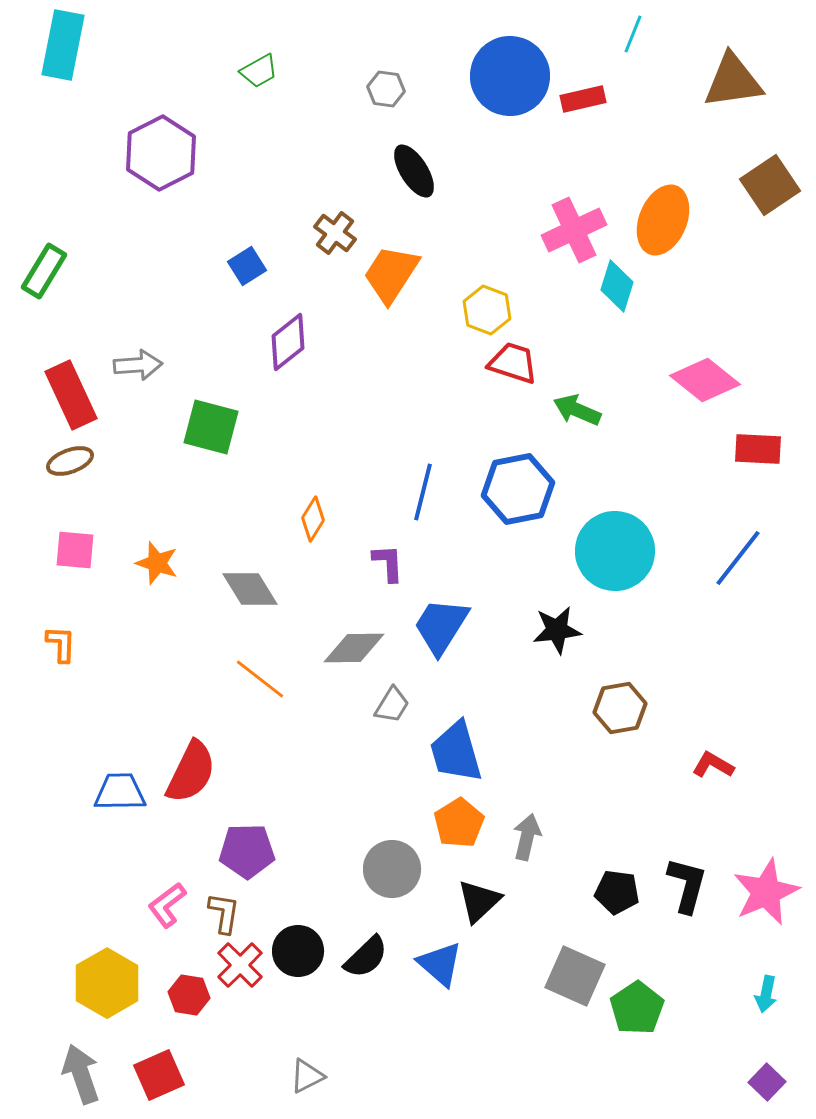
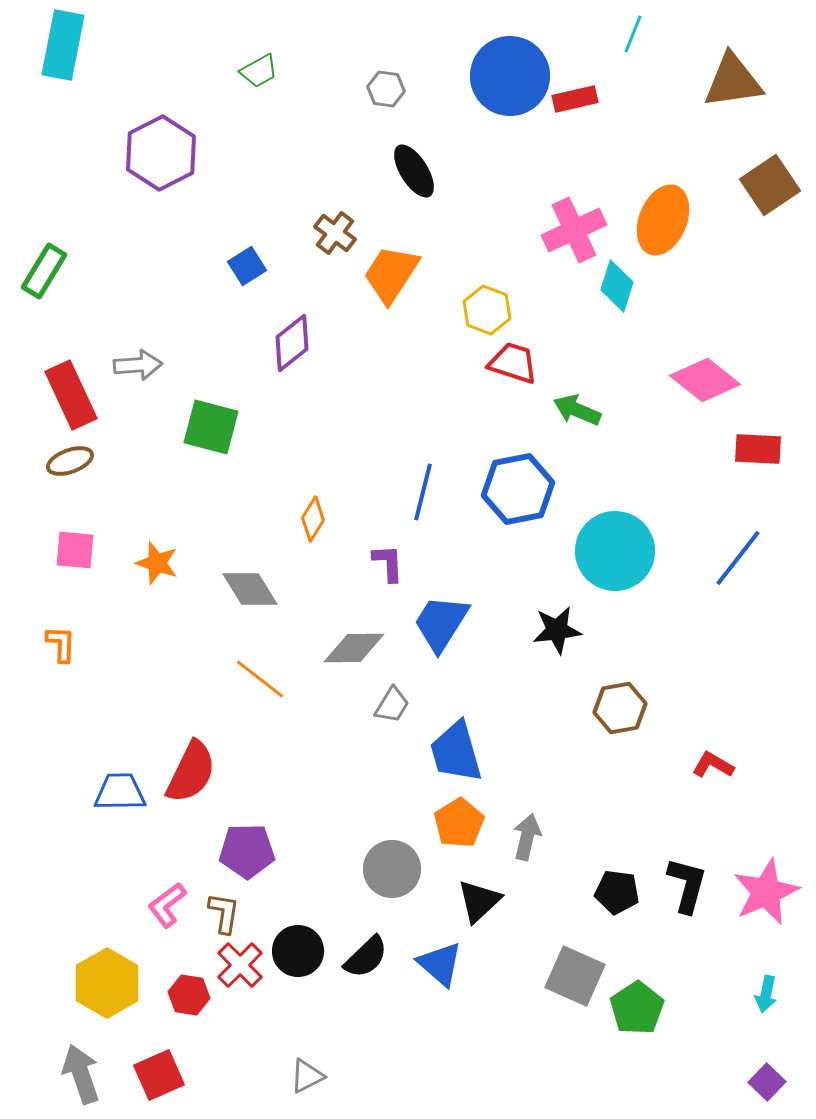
red rectangle at (583, 99): moved 8 px left
purple diamond at (288, 342): moved 4 px right, 1 px down
blue trapezoid at (441, 626): moved 3 px up
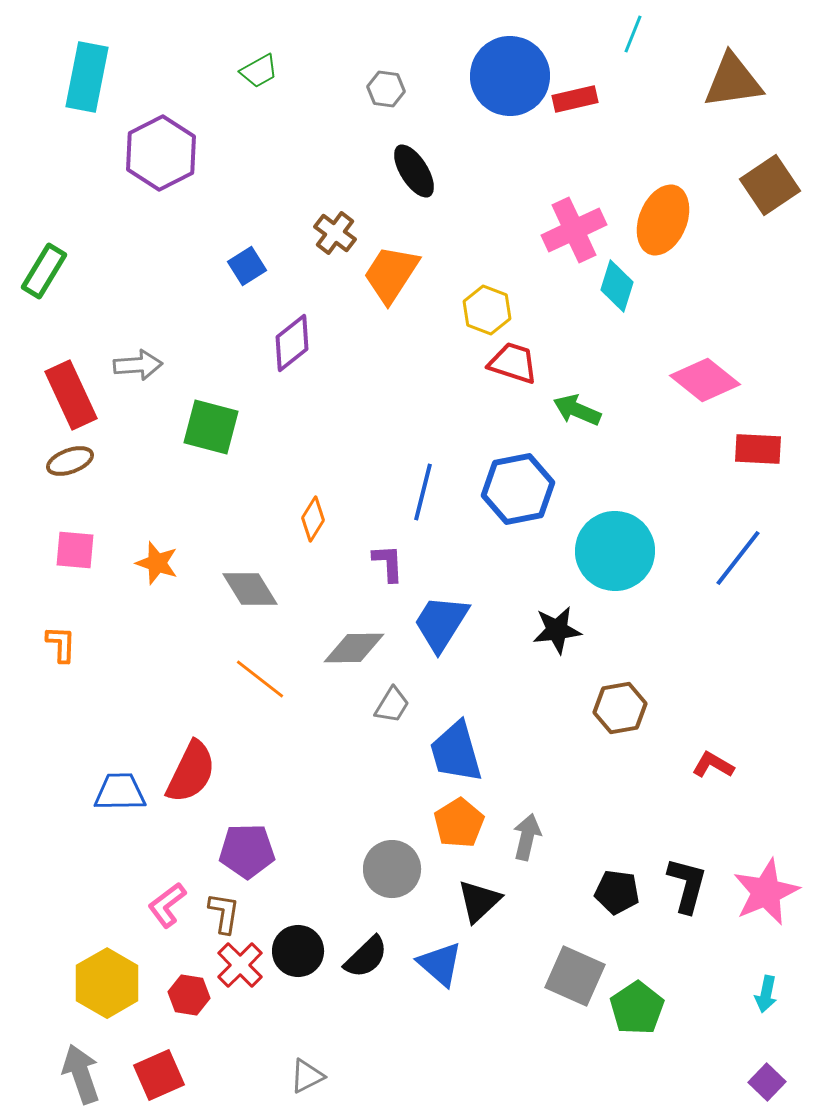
cyan rectangle at (63, 45): moved 24 px right, 32 px down
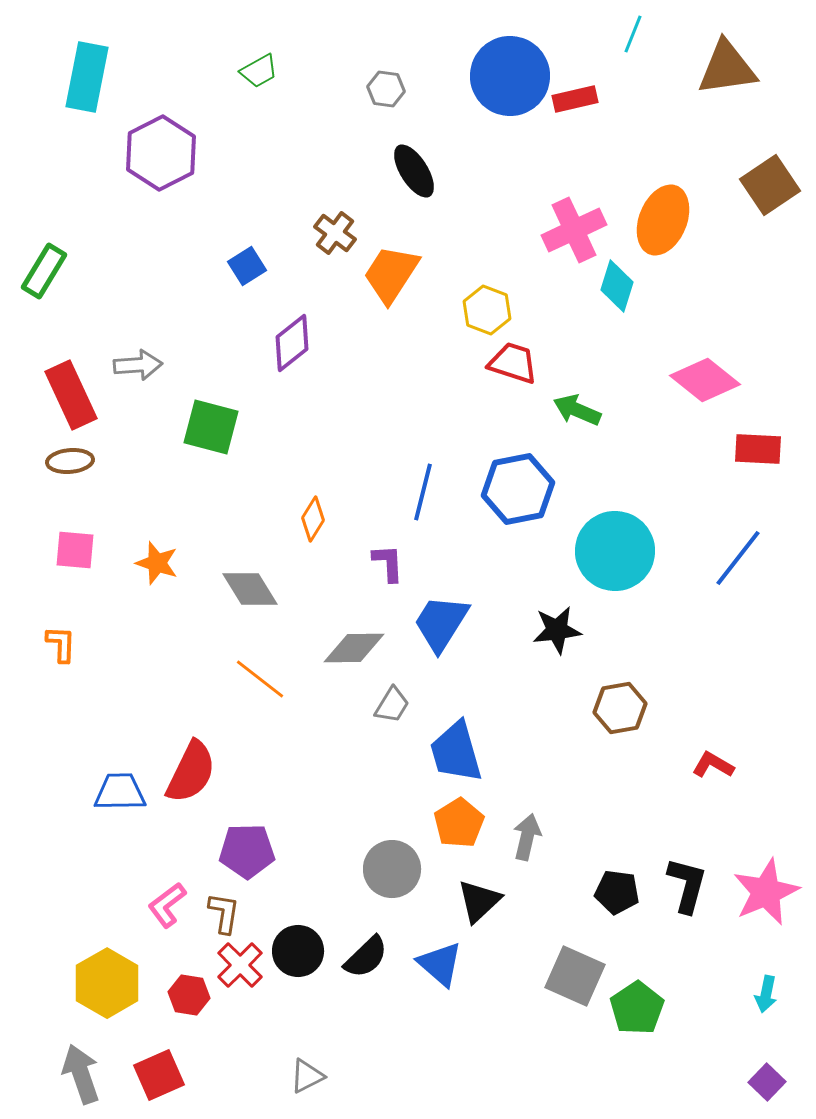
brown triangle at (733, 81): moved 6 px left, 13 px up
brown ellipse at (70, 461): rotated 15 degrees clockwise
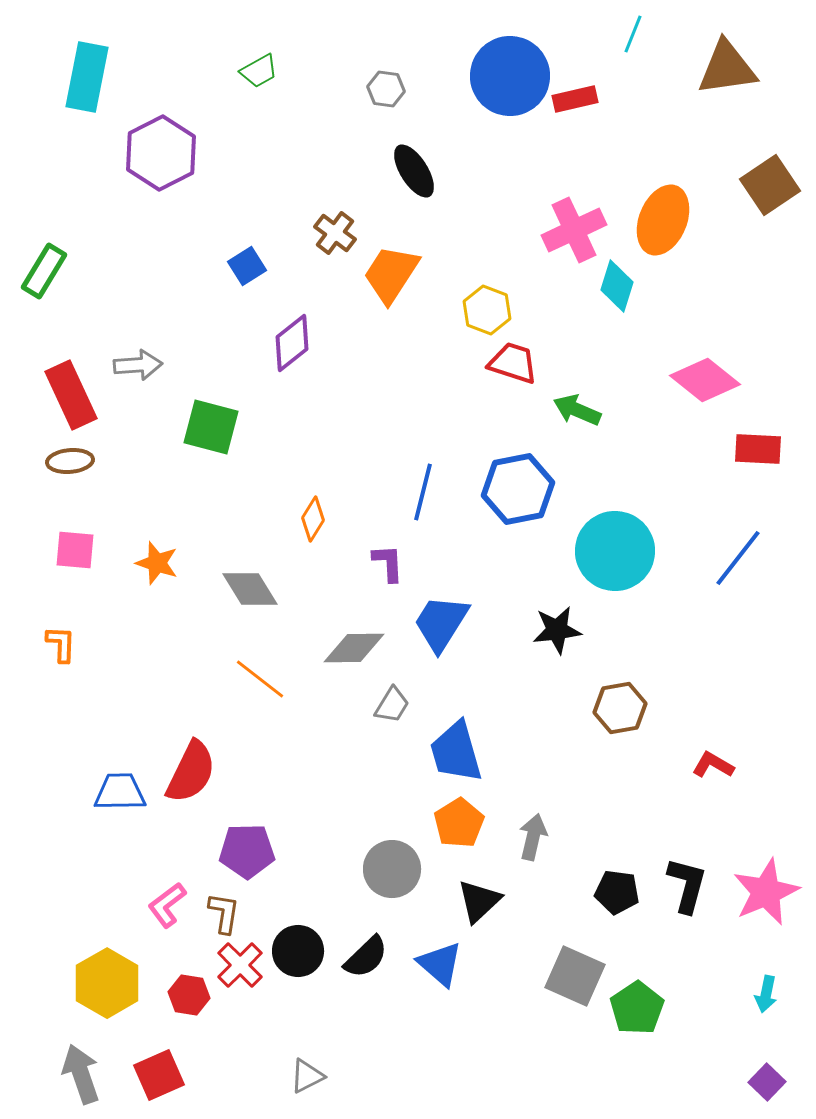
gray arrow at (527, 837): moved 6 px right
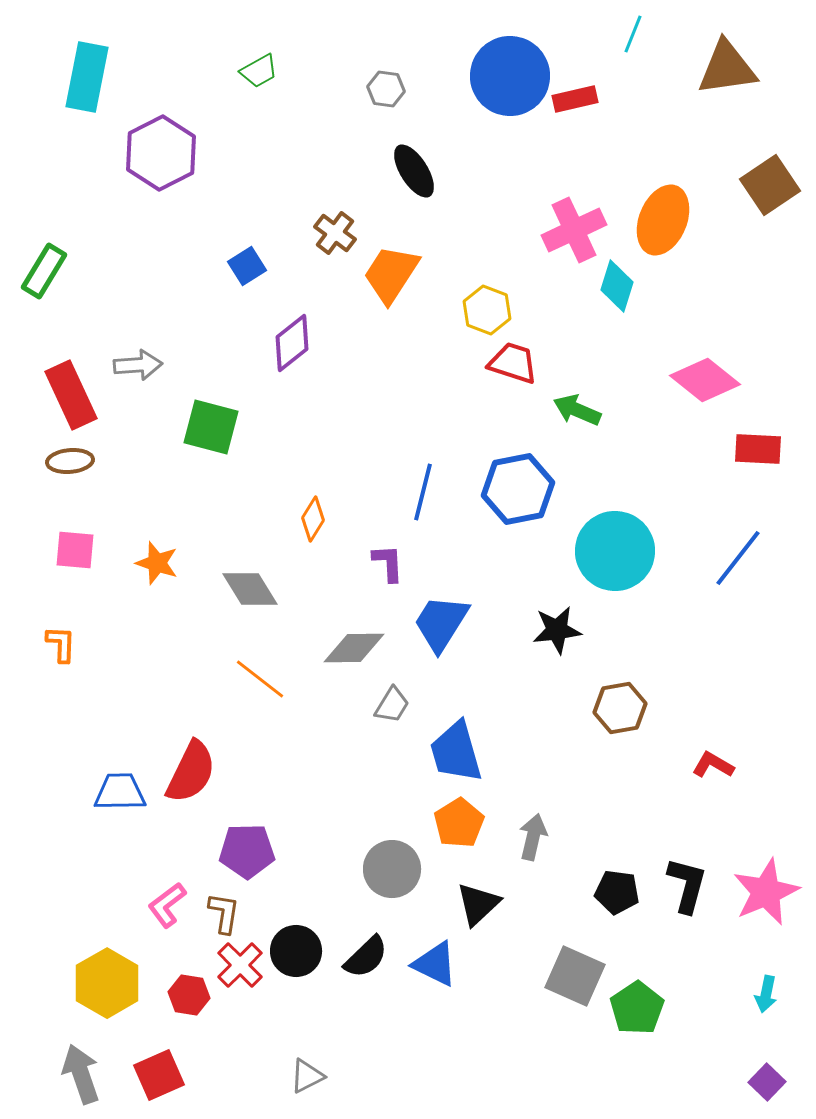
black triangle at (479, 901): moved 1 px left, 3 px down
black circle at (298, 951): moved 2 px left
blue triangle at (440, 964): moved 5 px left; rotated 15 degrees counterclockwise
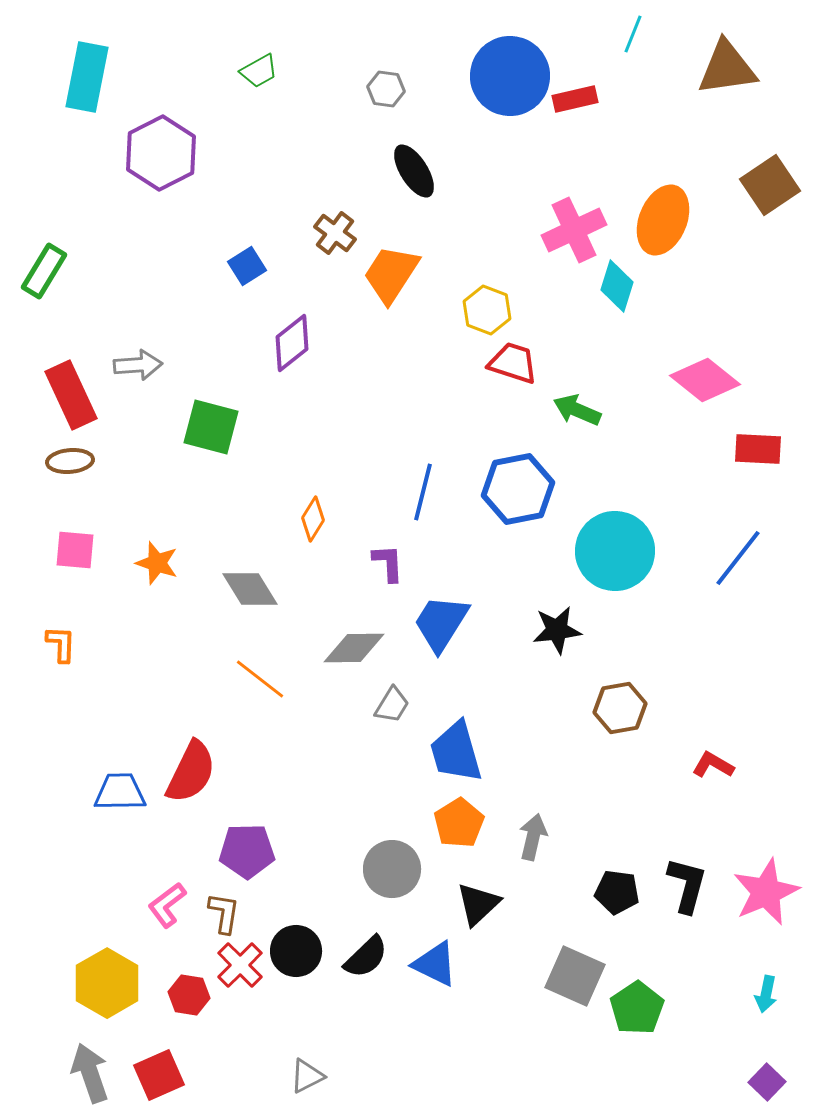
gray arrow at (81, 1074): moved 9 px right, 1 px up
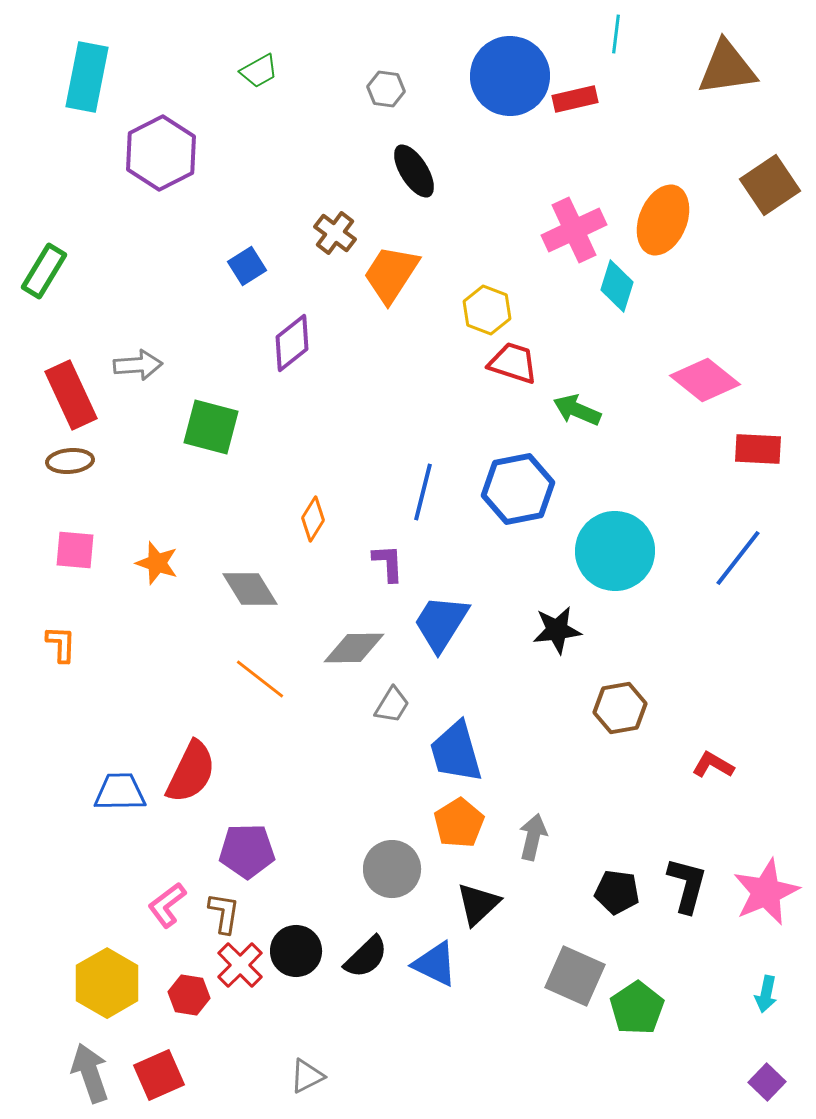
cyan line at (633, 34): moved 17 px left; rotated 15 degrees counterclockwise
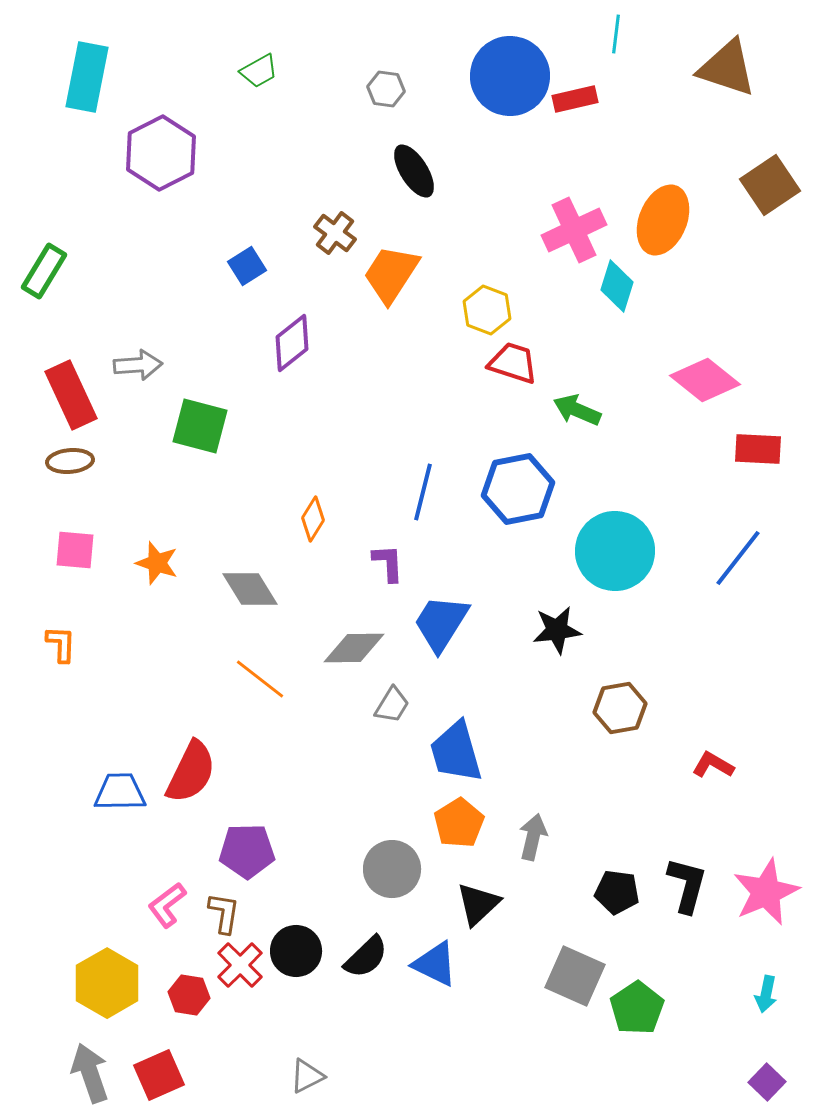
brown triangle at (727, 68): rotated 26 degrees clockwise
green square at (211, 427): moved 11 px left, 1 px up
